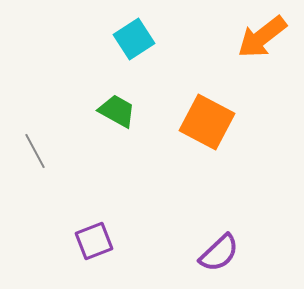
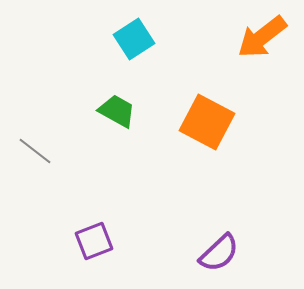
gray line: rotated 24 degrees counterclockwise
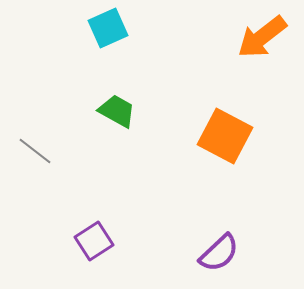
cyan square: moved 26 px left, 11 px up; rotated 9 degrees clockwise
orange square: moved 18 px right, 14 px down
purple square: rotated 12 degrees counterclockwise
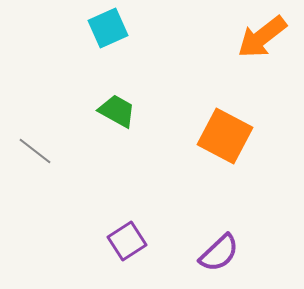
purple square: moved 33 px right
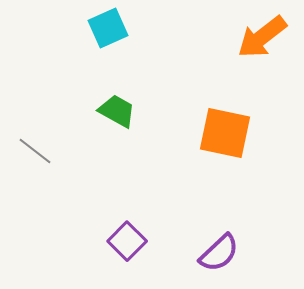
orange square: moved 3 px up; rotated 16 degrees counterclockwise
purple square: rotated 12 degrees counterclockwise
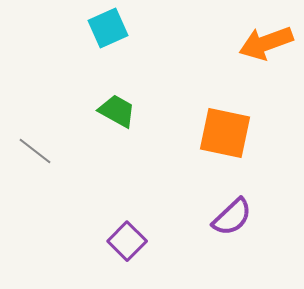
orange arrow: moved 4 px right, 6 px down; rotated 18 degrees clockwise
purple semicircle: moved 13 px right, 36 px up
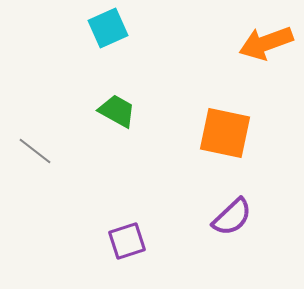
purple square: rotated 27 degrees clockwise
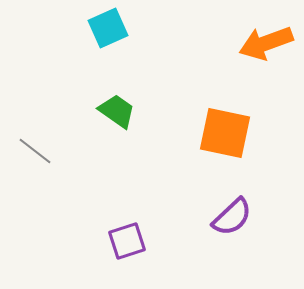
green trapezoid: rotated 6 degrees clockwise
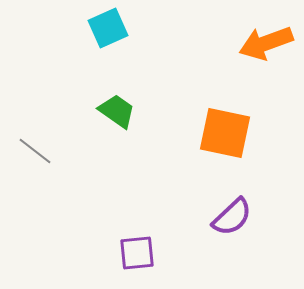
purple square: moved 10 px right, 12 px down; rotated 12 degrees clockwise
